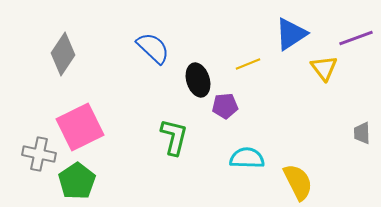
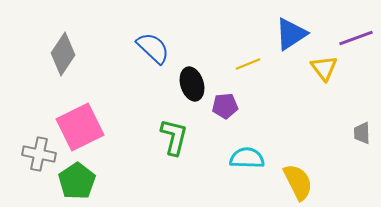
black ellipse: moved 6 px left, 4 px down
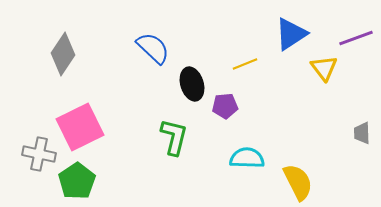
yellow line: moved 3 px left
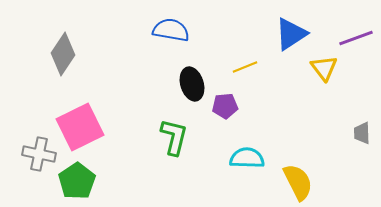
blue semicircle: moved 18 px right, 18 px up; rotated 33 degrees counterclockwise
yellow line: moved 3 px down
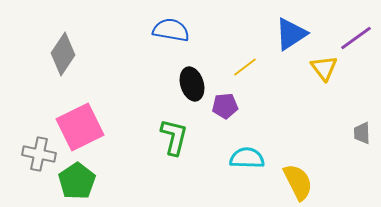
purple line: rotated 16 degrees counterclockwise
yellow line: rotated 15 degrees counterclockwise
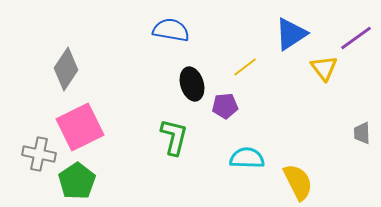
gray diamond: moved 3 px right, 15 px down
